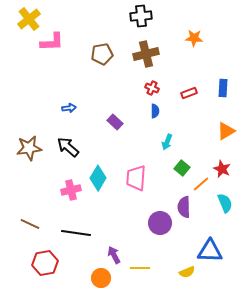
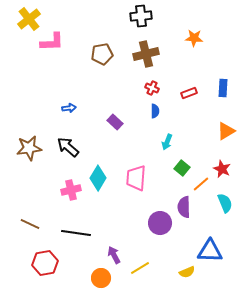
yellow line: rotated 30 degrees counterclockwise
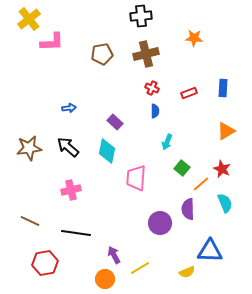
cyan diamond: moved 9 px right, 27 px up; rotated 20 degrees counterclockwise
purple semicircle: moved 4 px right, 2 px down
brown line: moved 3 px up
orange circle: moved 4 px right, 1 px down
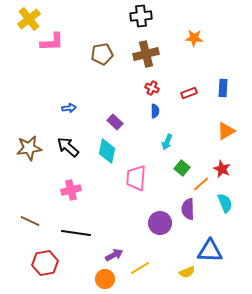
purple arrow: rotated 90 degrees clockwise
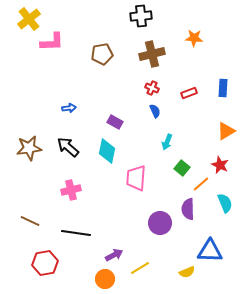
brown cross: moved 6 px right
blue semicircle: rotated 24 degrees counterclockwise
purple rectangle: rotated 14 degrees counterclockwise
red star: moved 2 px left, 4 px up
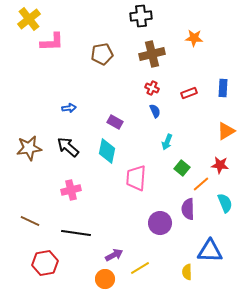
red star: rotated 18 degrees counterclockwise
yellow semicircle: rotated 112 degrees clockwise
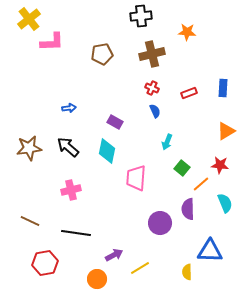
orange star: moved 7 px left, 6 px up
orange circle: moved 8 px left
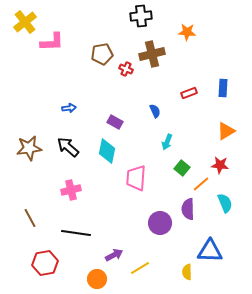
yellow cross: moved 4 px left, 3 px down
red cross: moved 26 px left, 19 px up
brown line: moved 3 px up; rotated 36 degrees clockwise
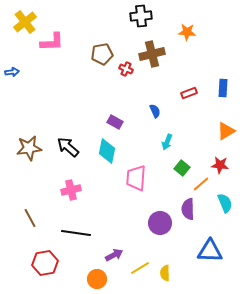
blue arrow: moved 57 px left, 36 px up
yellow semicircle: moved 22 px left, 1 px down
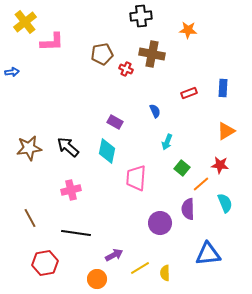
orange star: moved 1 px right, 2 px up
brown cross: rotated 25 degrees clockwise
blue triangle: moved 2 px left, 3 px down; rotated 8 degrees counterclockwise
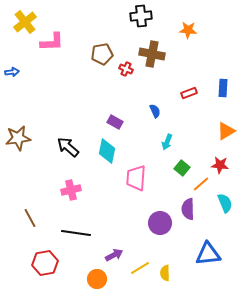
brown star: moved 11 px left, 10 px up
